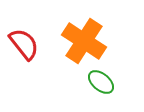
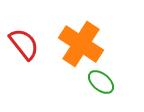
orange cross: moved 3 px left, 3 px down
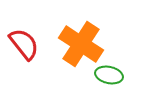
green ellipse: moved 8 px right, 7 px up; rotated 28 degrees counterclockwise
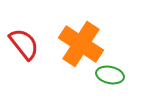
green ellipse: moved 1 px right
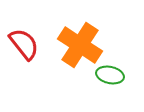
orange cross: moved 1 px left, 1 px down
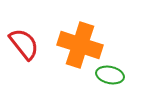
orange cross: rotated 15 degrees counterclockwise
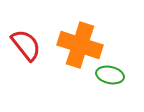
red semicircle: moved 2 px right, 1 px down
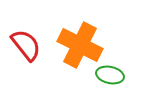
orange cross: rotated 9 degrees clockwise
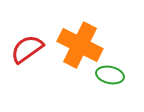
red semicircle: moved 1 px right, 4 px down; rotated 88 degrees counterclockwise
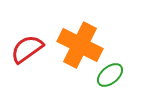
green ellipse: rotated 52 degrees counterclockwise
